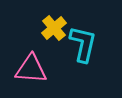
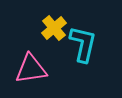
pink triangle: rotated 12 degrees counterclockwise
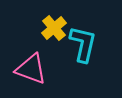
pink triangle: rotated 28 degrees clockwise
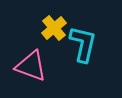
pink triangle: moved 3 px up
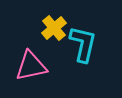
pink triangle: rotated 32 degrees counterclockwise
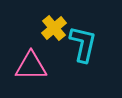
pink triangle: rotated 12 degrees clockwise
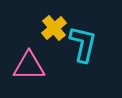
pink triangle: moved 2 px left
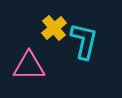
cyan L-shape: moved 1 px right, 3 px up
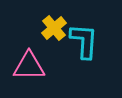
cyan L-shape: rotated 9 degrees counterclockwise
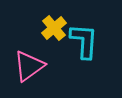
pink triangle: rotated 36 degrees counterclockwise
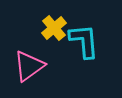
cyan L-shape: rotated 9 degrees counterclockwise
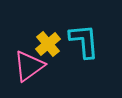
yellow cross: moved 6 px left, 16 px down
